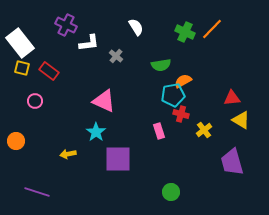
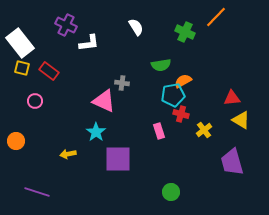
orange line: moved 4 px right, 12 px up
gray cross: moved 6 px right, 27 px down; rotated 32 degrees counterclockwise
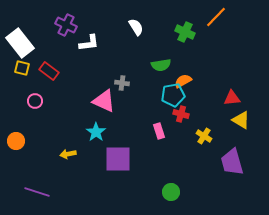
yellow cross: moved 6 px down; rotated 21 degrees counterclockwise
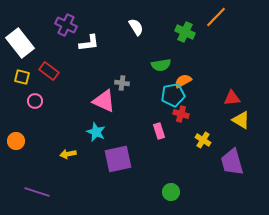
yellow square: moved 9 px down
cyan star: rotated 12 degrees counterclockwise
yellow cross: moved 1 px left, 4 px down
purple square: rotated 12 degrees counterclockwise
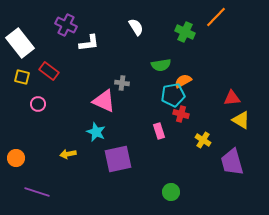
pink circle: moved 3 px right, 3 px down
orange circle: moved 17 px down
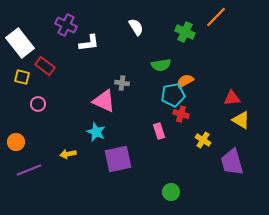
red rectangle: moved 4 px left, 5 px up
orange semicircle: moved 2 px right
orange circle: moved 16 px up
purple line: moved 8 px left, 22 px up; rotated 40 degrees counterclockwise
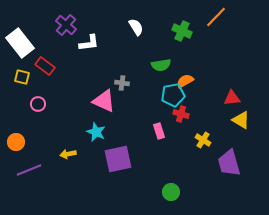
purple cross: rotated 15 degrees clockwise
green cross: moved 3 px left, 1 px up
purple trapezoid: moved 3 px left, 1 px down
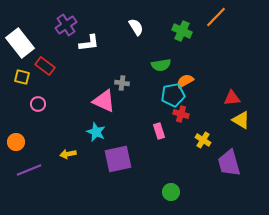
purple cross: rotated 15 degrees clockwise
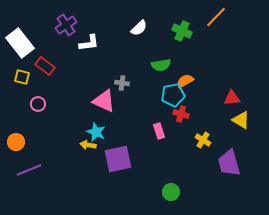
white semicircle: moved 3 px right, 1 px down; rotated 78 degrees clockwise
yellow arrow: moved 20 px right, 9 px up; rotated 21 degrees clockwise
